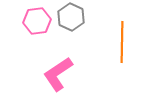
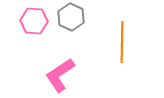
pink hexagon: moved 3 px left; rotated 12 degrees clockwise
pink L-shape: moved 2 px right, 1 px down
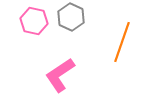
pink hexagon: rotated 8 degrees clockwise
orange line: rotated 18 degrees clockwise
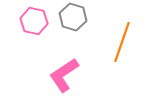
gray hexagon: moved 2 px right; rotated 8 degrees counterclockwise
pink L-shape: moved 4 px right
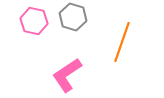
pink L-shape: moved 3 px right
